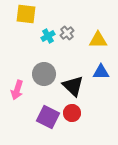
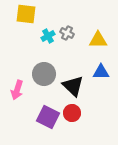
gray cross: rotated 24 degrees counterclockwise
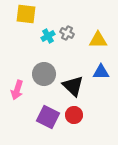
red circle: moved 2 px right, 2 px down
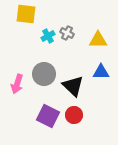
pink arrow: moved 6 px up
purple square: moved 1 px up
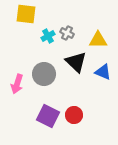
blue triangle: moved 2 px right; rotated 24 degrees clockwise
black triangle: moved 3 px right, 24 px up
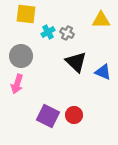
cyan cross: moved 4 px up
yellow triangle: moved 3 px right, 20 px up
gray circle: moved 23 px left, 18 px up
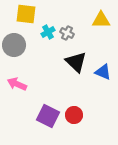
gray circle: moved 7 px left, 11 px up
pink arrow: rotated 96 degrees clockwise
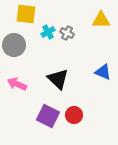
black triangle: moved 18 px left, 17 px down
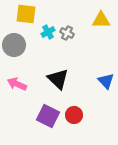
blue triangle: moved 3 px right, 9 px down; rotated 24 degrees clockwise
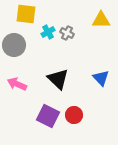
blue triangle: moved 5 px left, 3 px up
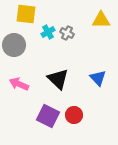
blue triangle: moved 3 px left
pink arrow: moved 2 px right
